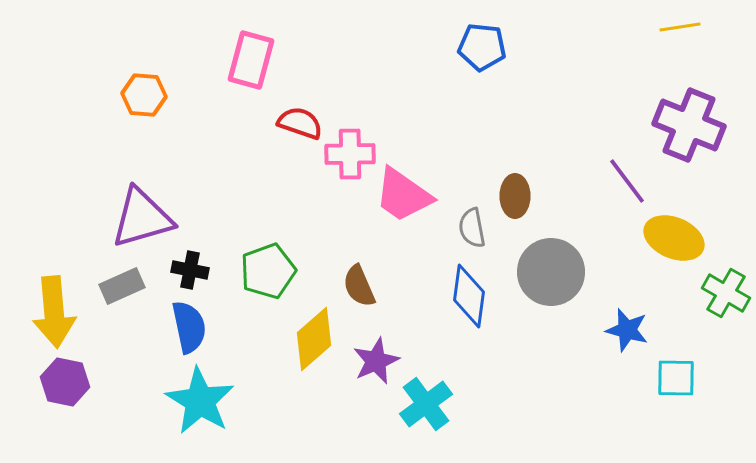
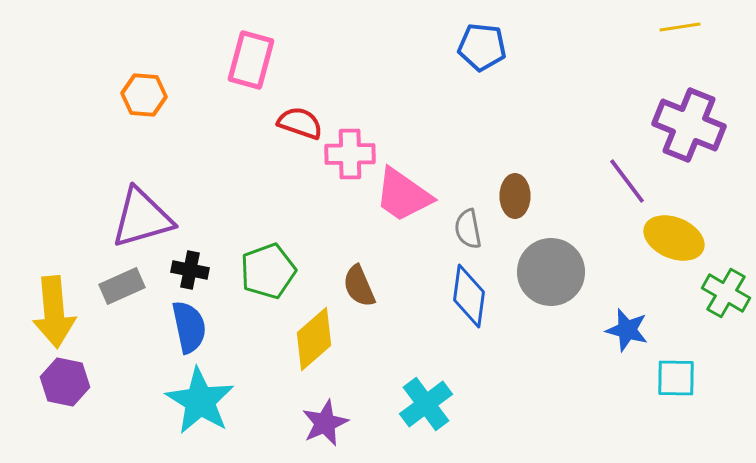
gray semicircle: moved 4 px left, 1 px down
purple star: moved 51 px left, 62 px down
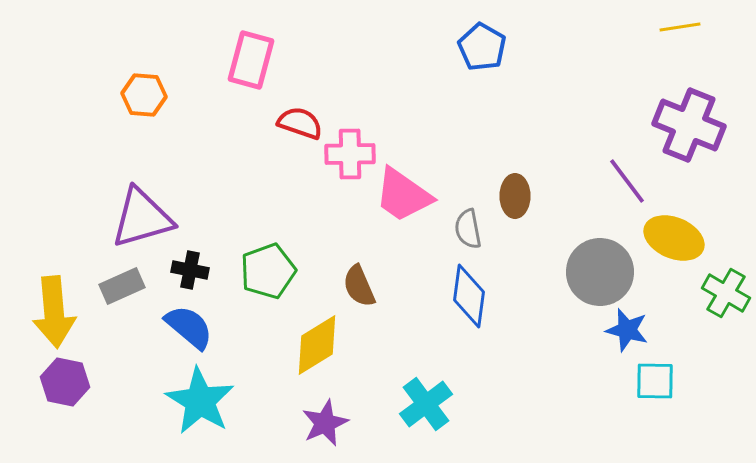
blue pentagon: rotated 24 degrees clockwise
gray circle: moved 49 px right
blue semicircle: rotated 38 degrees counterclockwise
yellow diamond: moved 3 px right, 6 px down; rotated 10 degrees clockwise
cyan square: moved 21 px left, 3 px down
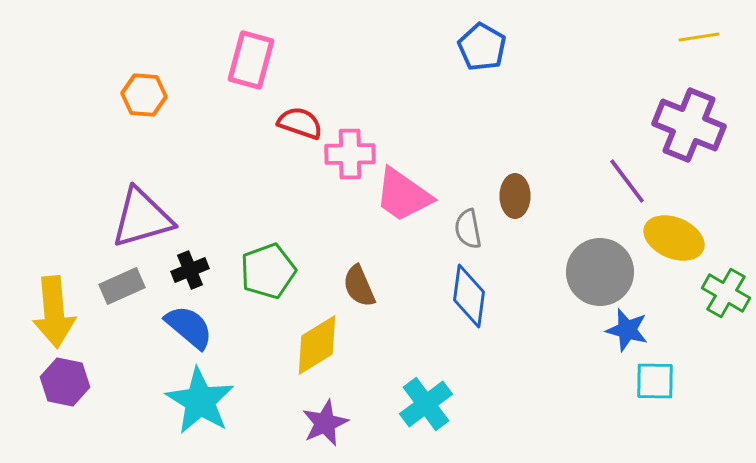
yellow line: moved 19 px right, 10 px down
black cross: rotated 33 degrees counterclockwise
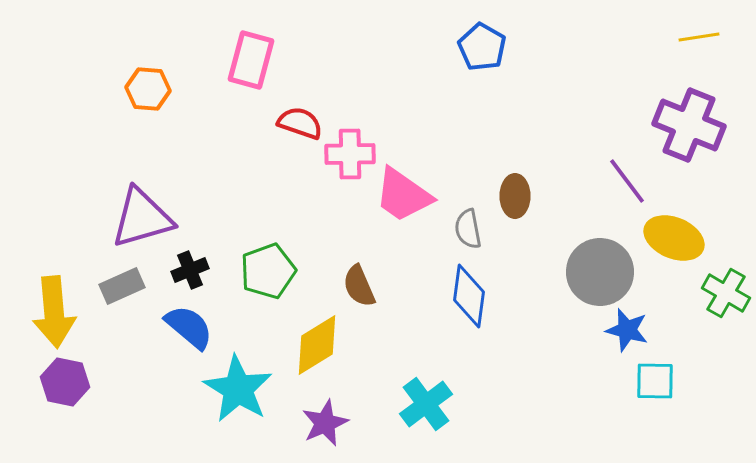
orange hexagon: moved 4 px right, 6 px up
cyan star: moved 38 px right, 12 px up
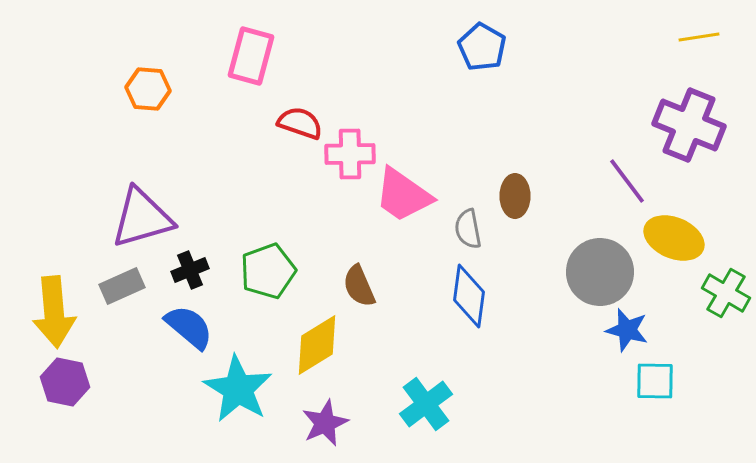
pink rectangle: moved 4 px up
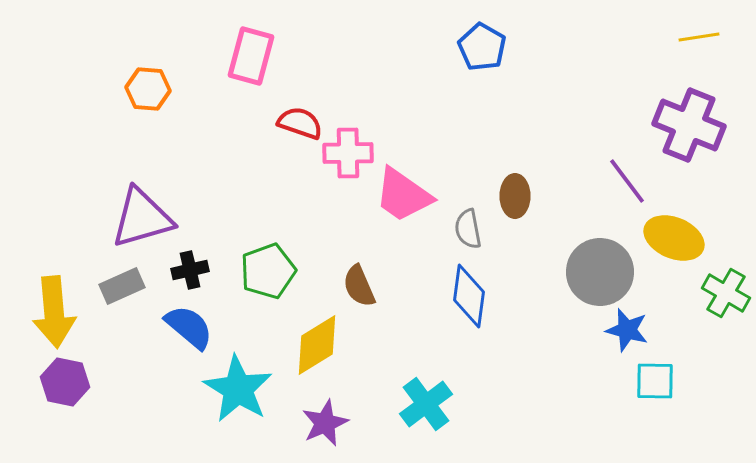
pink cross: moved 2 px left, 1 px up
black cross: rotated 9 degrees clockwise
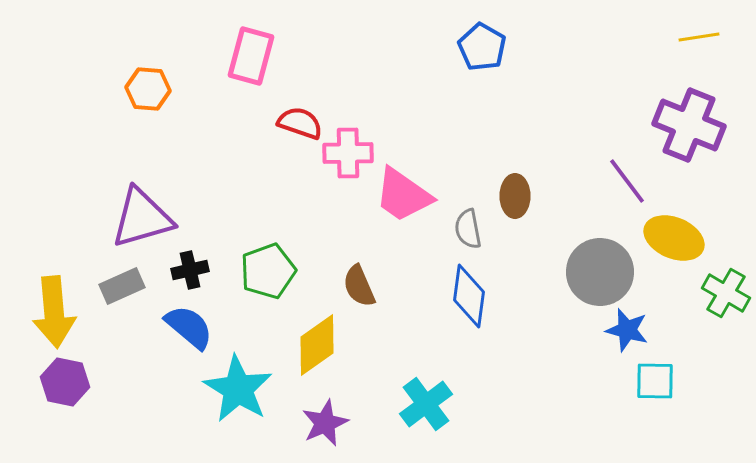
yellow diamond: rotated 4 degrees counterclockwise
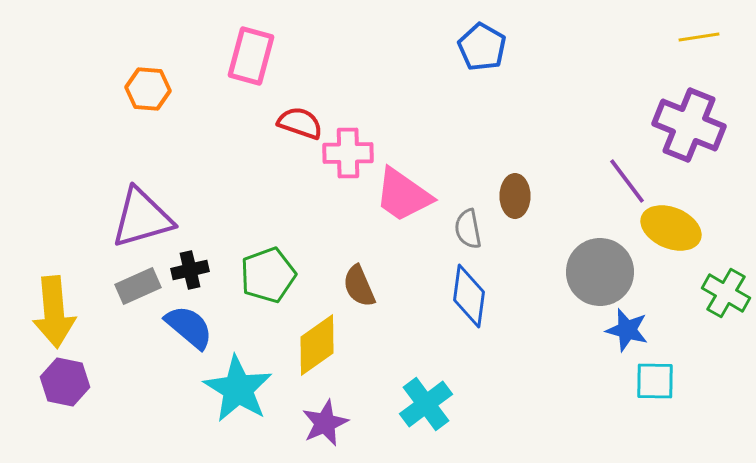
yellow ellipse: moved 3 px left, 10 px up
green pentagon: moved 4 px down
gray rectangle: moved 16 px right
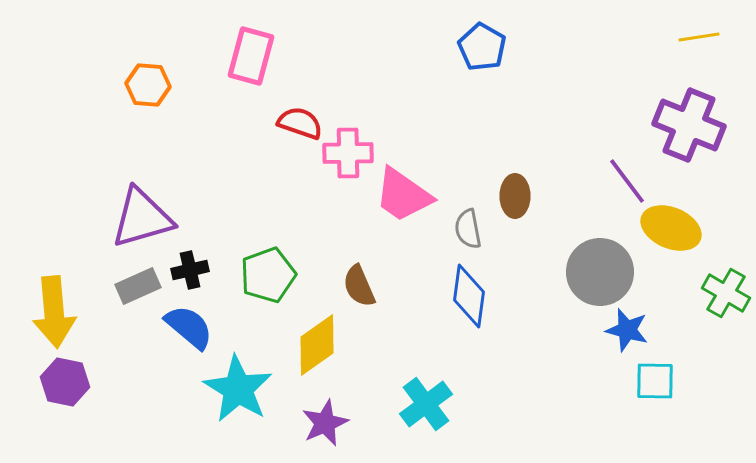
orange hexagon: moved 4 px up
